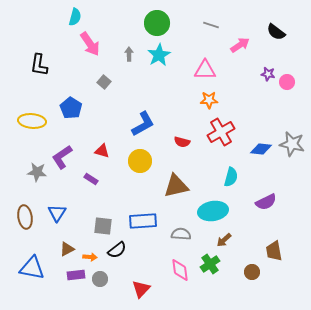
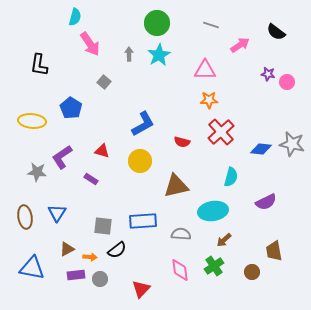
red cross at (221, 132): rotated 12 degrees counterclockwise
green cross at (210, 264): moved 4 px right, 2 px down
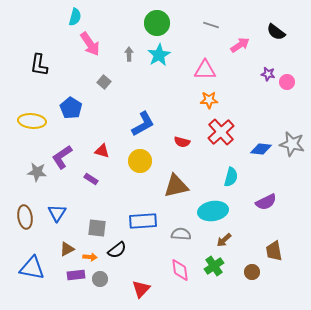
gray square at (103, 226): moved 6 px left, 2 px down
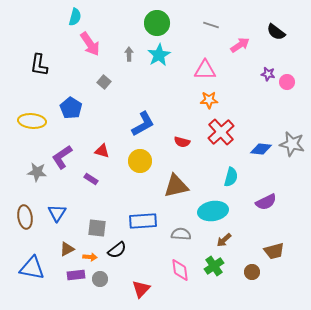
brown trapezoid at (274, 251): rotated 95 degrees counterclockwise
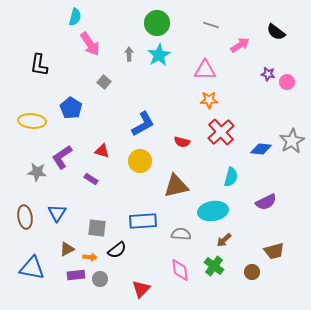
gray star at (292, 144): moved 3 px up; rotated 30 degrees clockwise
green cross at (214, 266): rotated 18 degrees counterclockwise
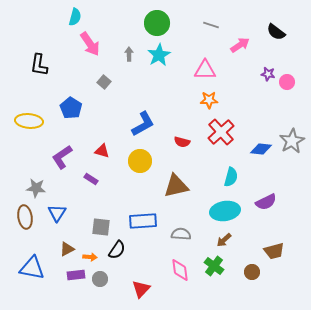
yellow ellipse at (32, 121): moved 3 px left
gray star at (37, 172): moved 1 px left, 16 px down
cyan ellipse at (213, 211): moved 12 px right
gray square at (97, 228): moved 4 px right, 1 px up
black semicircle at (117, 250): rotated 18 degrees counterclockwise
